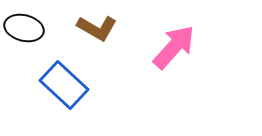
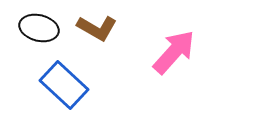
black ellipse: moved 15 px right
pink arrow: moved 5 px down
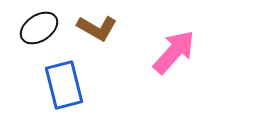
black ellipse: rotated 48 degrees counterclockwise
blue rectangle: rotated 33 degrees clockwise
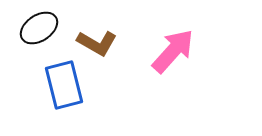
brown L-shape: moved 15 px down
pink arrow: moved 1 px left, 1 px up
